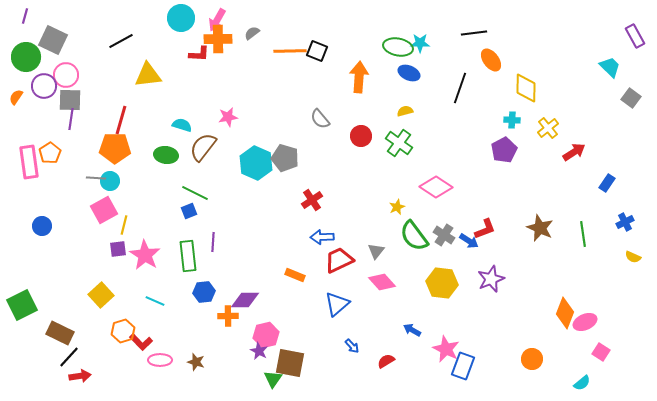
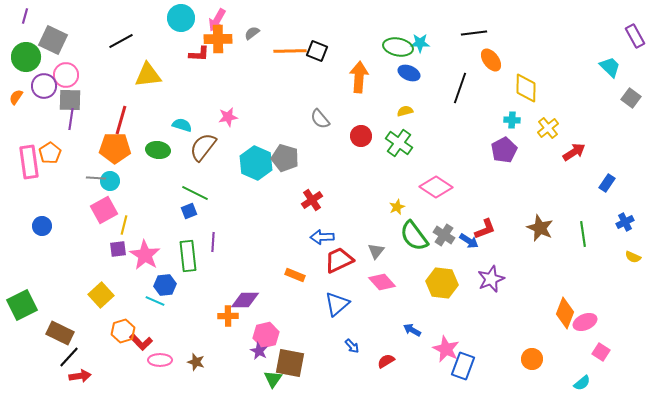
green ellipse at (166, 155): moved 8 px left, 5 px up
blue hexagon at (204, 292): moved 39 px left, 7 px up
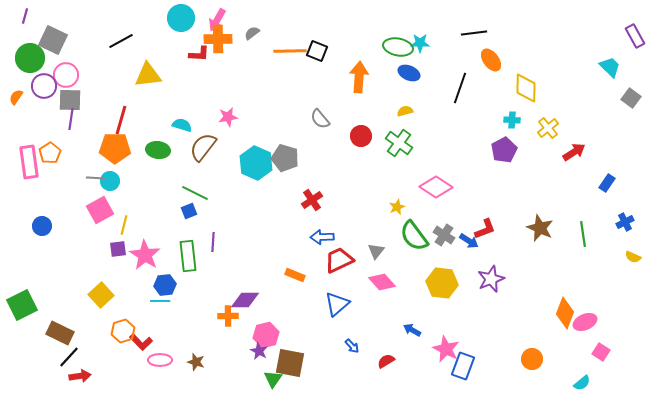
green circle at (26, 57): moved 4 px right, 1 px down
pink square at (104, 210): moved 4 px left
cyan line at (155, 301): moved 5 px right; rotated 24 degrees counterclockwise
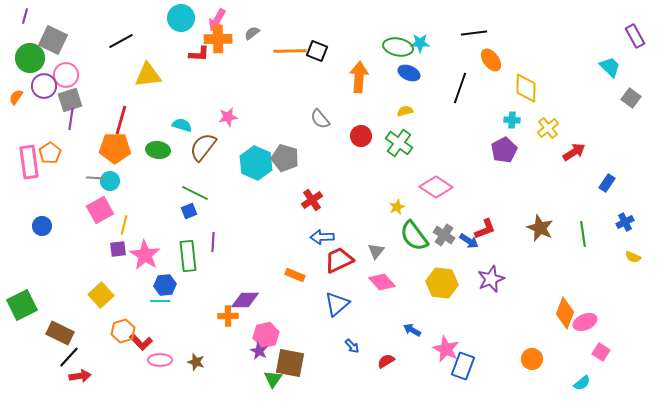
gray square at (70, 100): rotated 20 degrees counterclockwise
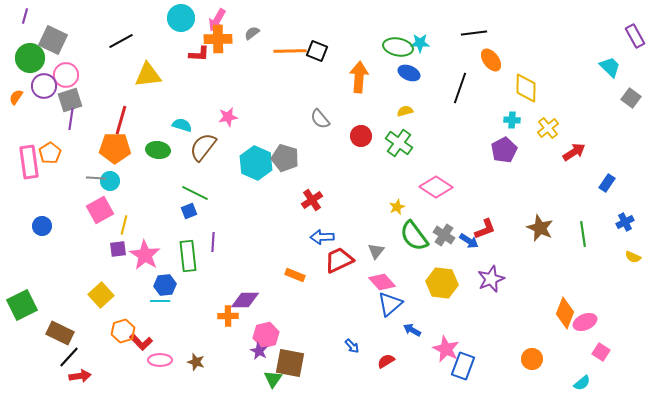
blue triangle at (337, 304): moved 53 px right
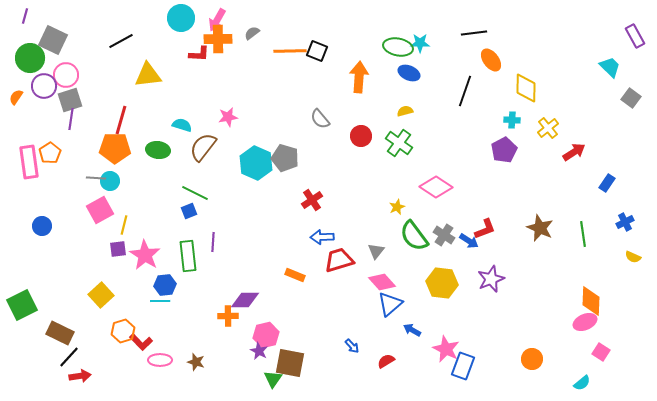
black line at (460, 88): moved 5 px right, 3 px down
red trapezoid at (339, 260): rotated 8 degrees clockwise
orange diamond at (565, 313): moved 26 px right, 12 px up; rotated 20 degrees counterclockwise
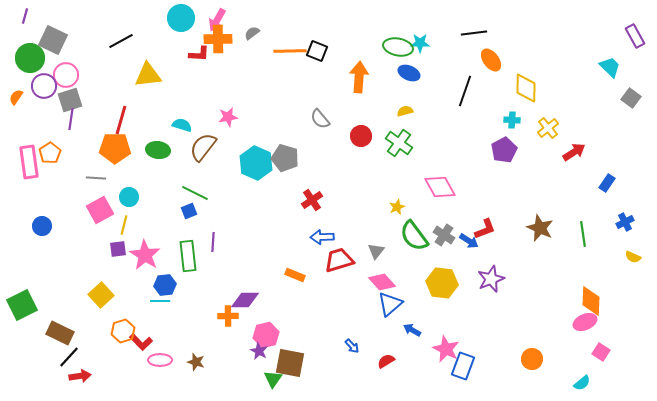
cyan circle at (110, 181): moved 19 px right, 16 px down
pink diamond at (436, 187): moved 4 px right; rotated 28 degrees clockwise
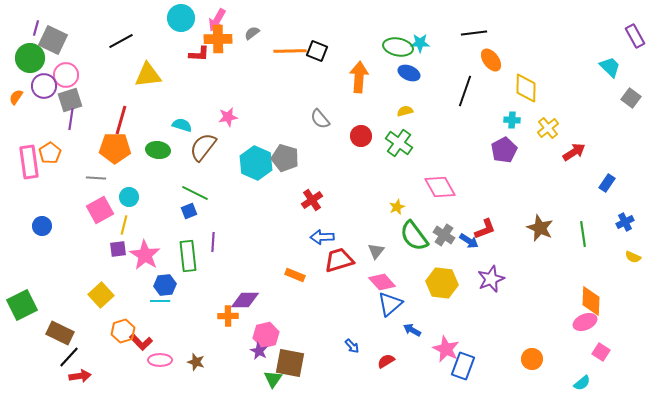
purple line at (25, 16): moved 11 px right, 12 px down
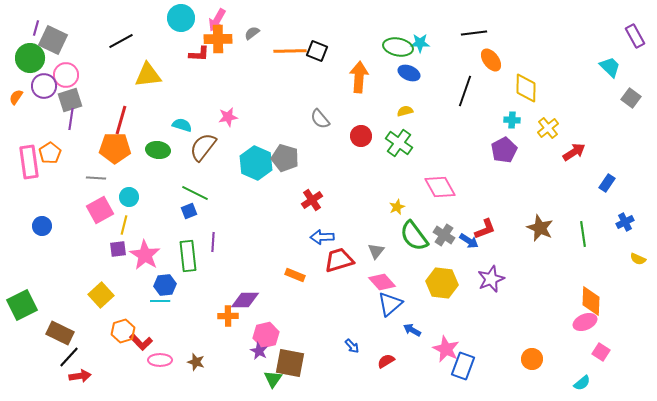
yellow semicircle at (633, 257): moved 5 px right, 2 px down
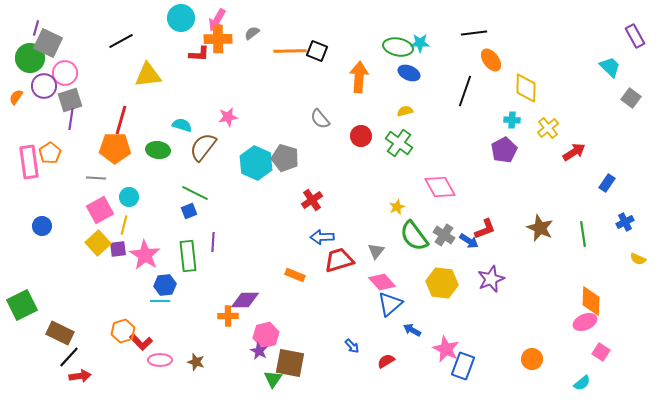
gray square at (53, 40): moved 5 px left, 3 px down
pink circle at (66, 75): moved 1 px left, 2 px up
yellow square at (101, 295): moved 3 px left, 52 px up
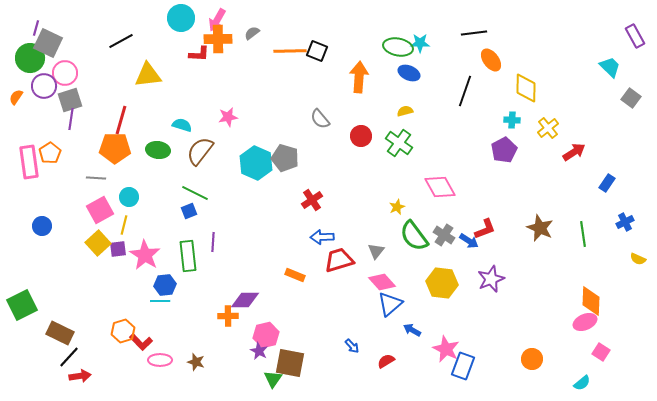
brown semicircle at (203, 147): moved 3 px left, 4 px down
